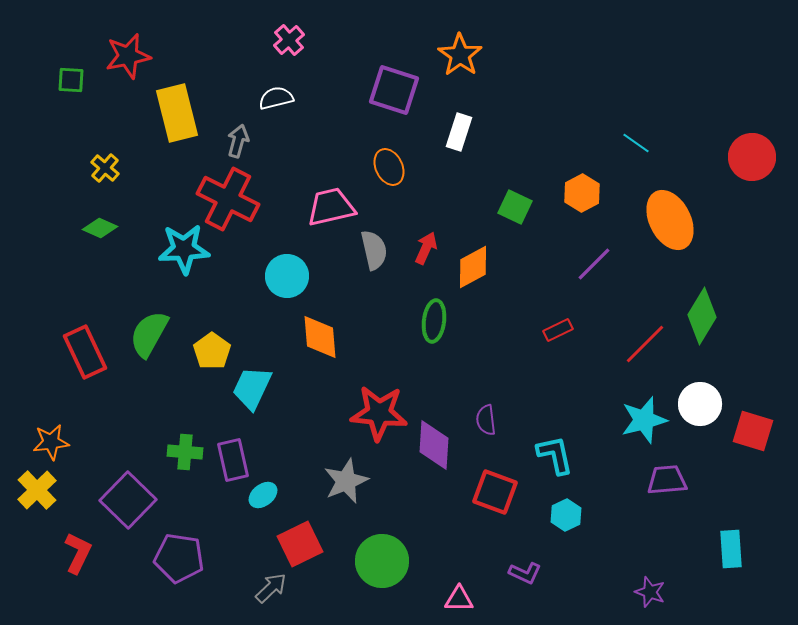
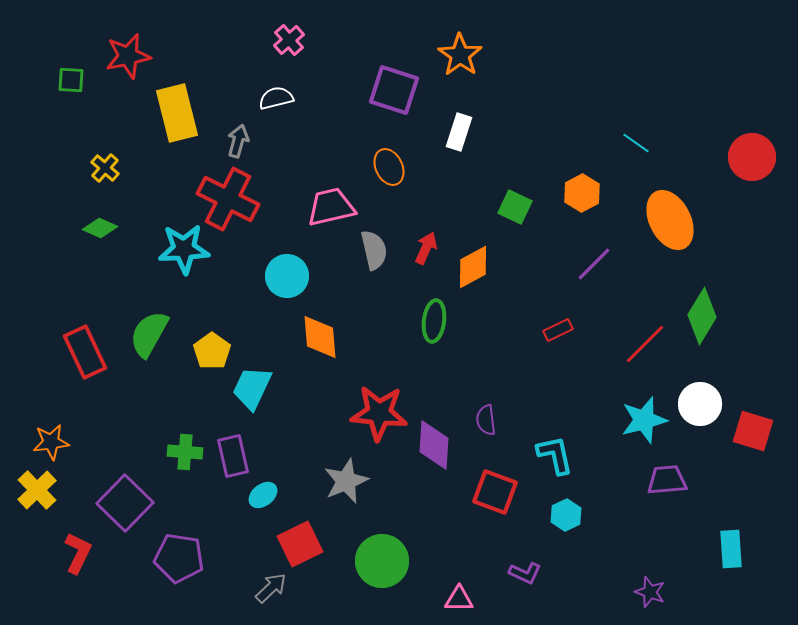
purple rectangle at (233, 460): moved 4 px up
purple square at (128, 500): moved 3 px left, 3 px down
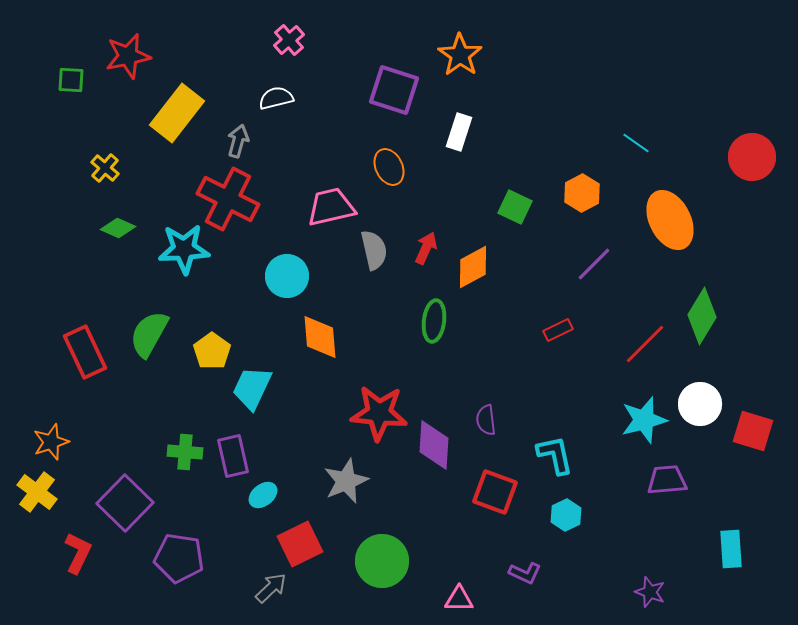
yellow rectangle at (177, 113): rotated 52 degrees clockwise
green diamond at (100, 228): moved 18 px right
orange star at (51, 442): rotated 12 degrees counterclockwise
yellow cross at (37, 490): moved 2 px down; rotated 9 degrees counterclockwise
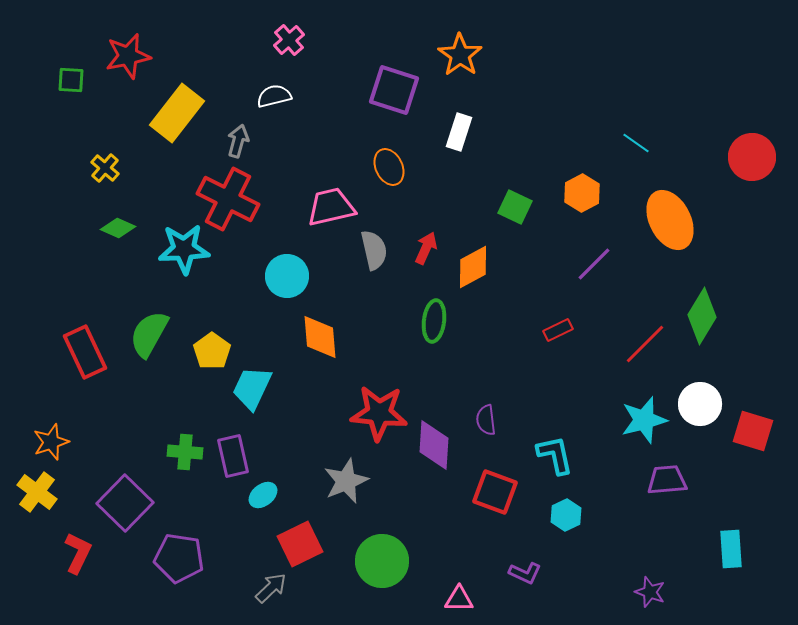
white semicircle at (276, 98): moved 2 px left, 2 px up
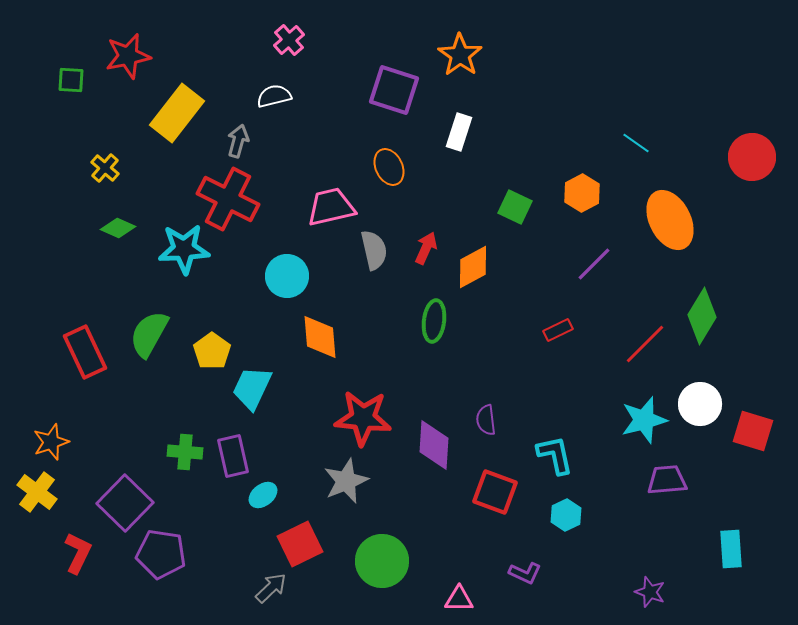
red star at (379, 413): moved 16 px left, 5 px down
purple pentagon at (179, 558): moved 18 px left, 4 px up
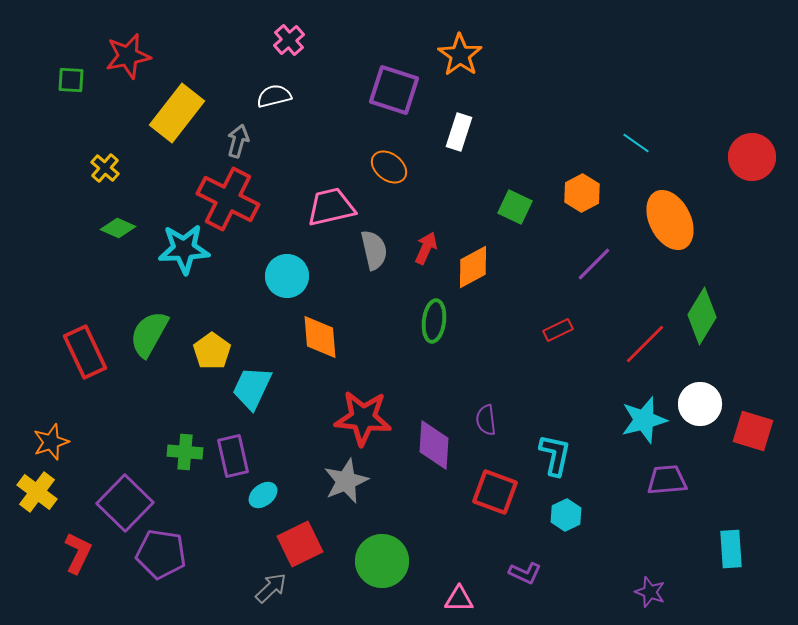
orange ellipse at (389, 167): rotated 27 degrees counterclockwise
cyan L-shape at (555, 455): rotated 24 degrees clockwise
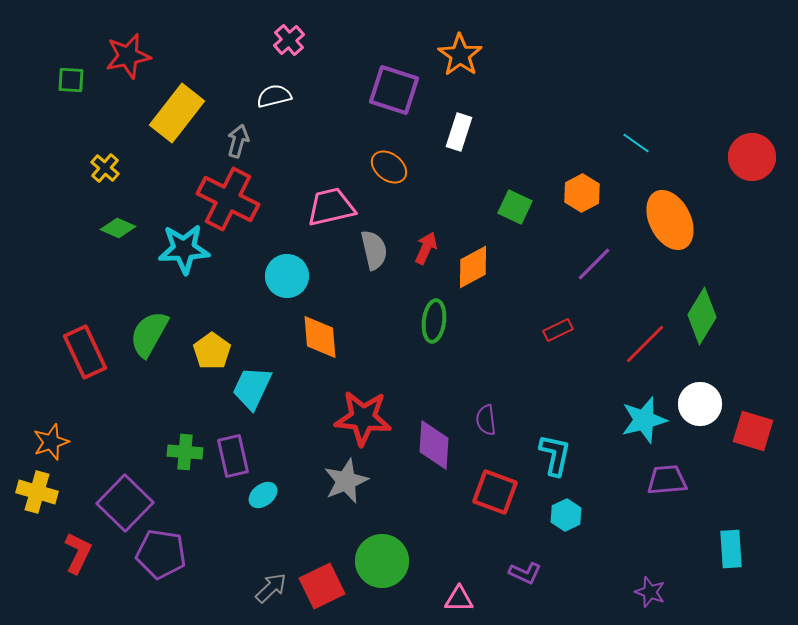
yellow cross at (37, 492): rotated 21 degrees counterclockwise
red square at (300, 544): moved 22 px right, 42 px down
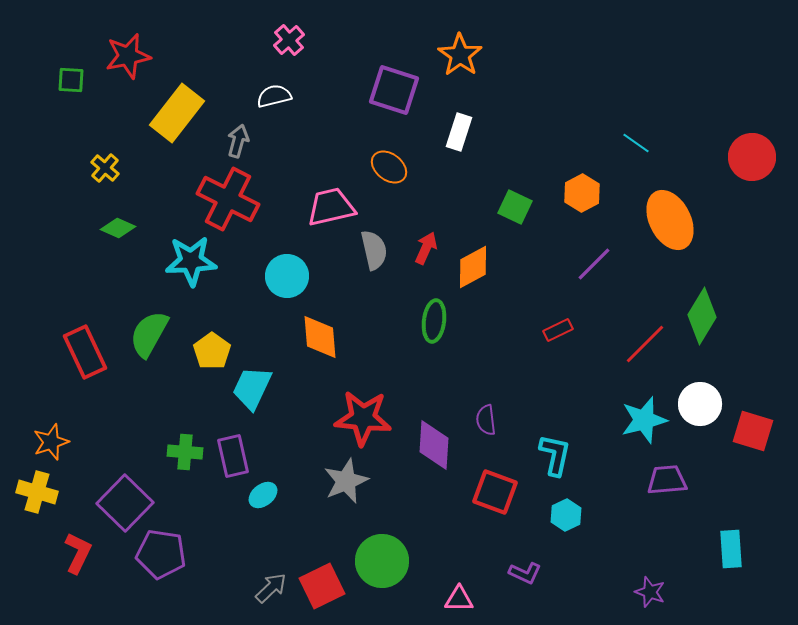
cyan star at (184, 249): moved 7 px right, 12 px down
